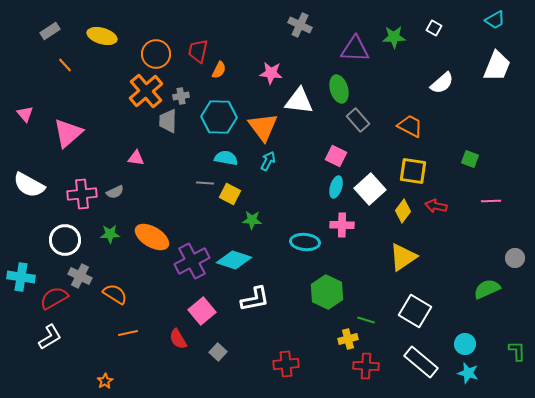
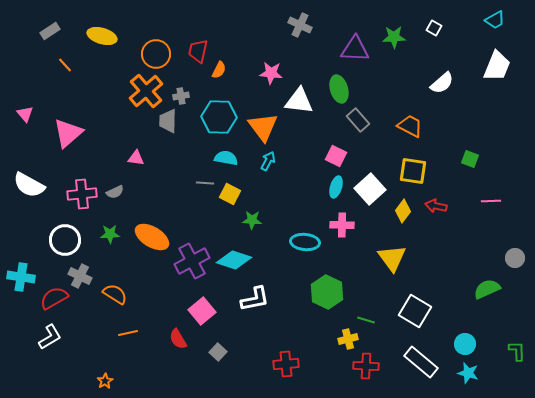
yellow triangle at (403, 257): moved 11 px left, 1 px down; rotated 32 degrees counterclockwise
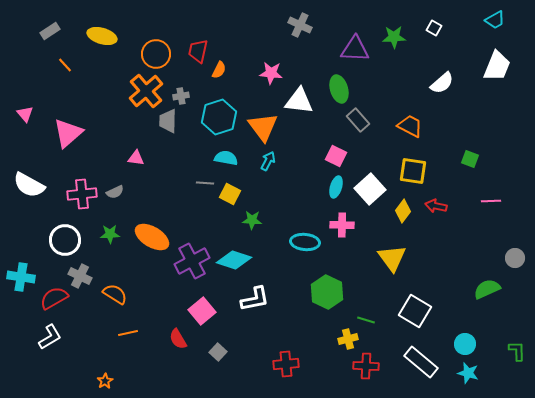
cyan hexagon at (219, 117): rotated 20 degrees counterclockwise
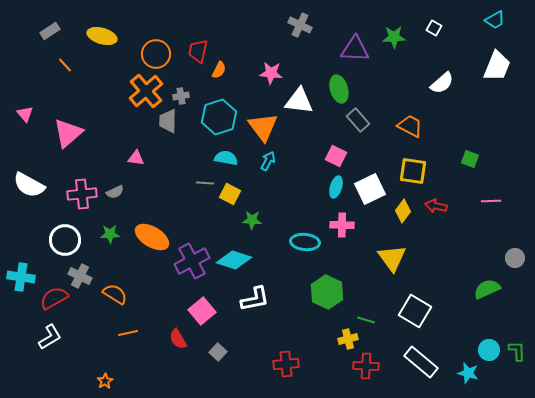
white square at (370, 189): rotated 16 degrees clockwise
cyan circle at (465, 344): moved 24 px right, 6 px down
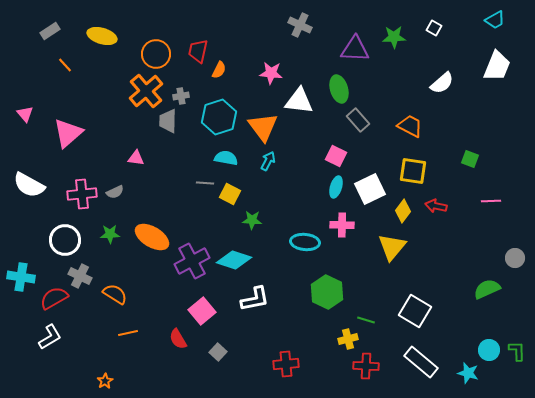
yellow triangle at (392, 258): moved 11 px up; rotated 16 degrees clockwise
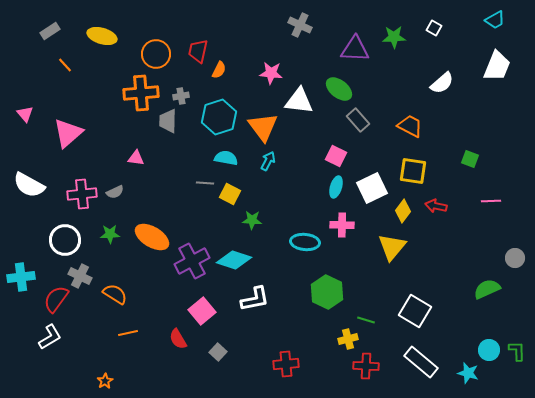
green ellipse at (339, 89): rotated 36 degrees counterclockwise
orange cross at (146, 91): moved 5 px left, 2 px down; rotated 36 degrees clockwise
white square at (370, 189): moved 2 px right, 1 px up
cyan cross at (21, 277): rotated 16 degrees counterclockwise
red semicircle at (54, 298): moved 2 px right, 1 px down; rotated 24 degrees counterclockwise
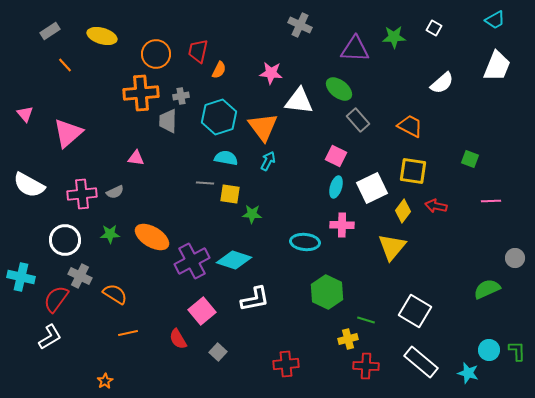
yellow square at (230, 194): rotated 20 degrees counterclockwise
green star at (252, 220): moved 6 px up
cyan cross at (21, 277): rotated 20 degrees clockwise
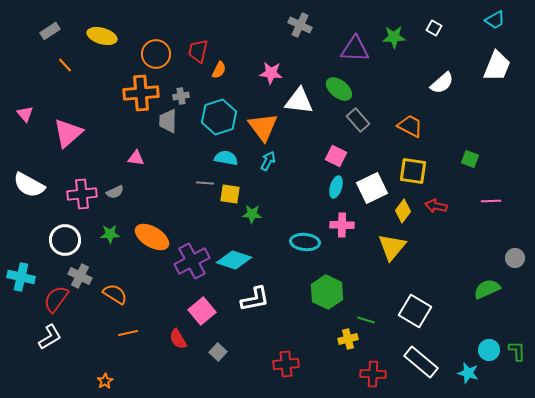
red cross at (366, 366): moved 7 px right, 8 px down
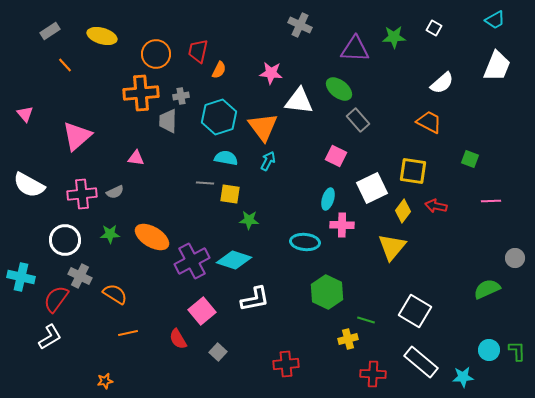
orange trapezoid at (410, 126): moved 19 px right, 4 px up
pink triangle at (68, 133): moved 9 px right, 3 px down
cyan ellipse at (336, 187): moved 8 px left, 12 px down
green star at (252, 214): moved 3 px left, 6 px down
cyan star at (468, 373): moved 5 px left, 4 px down; rotated 20 degrees counterclockwise
orange star at (105, 381): rotated 21 degrees clockwise
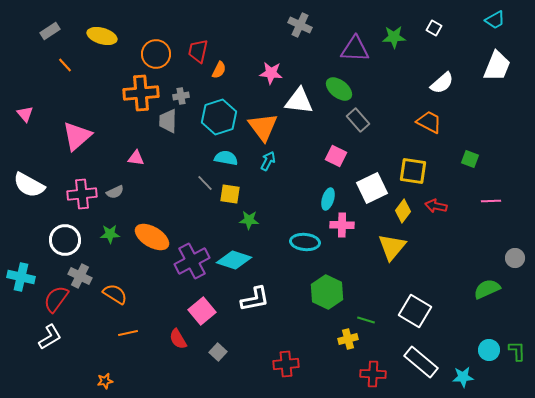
gray line at (205, 183): rotated 42 degrees clockwise
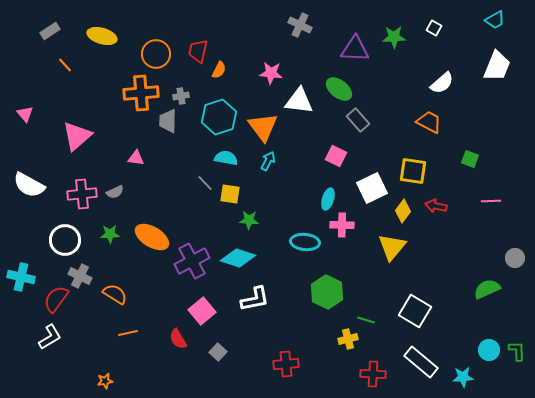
cyan diamond at (234, 260): moved 4 px right, 2 px up
